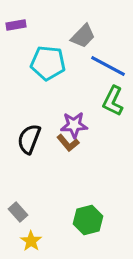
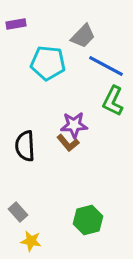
purple rectangle: moved 1 px up
blue line: moved 2 px left
black semicircle: moved 4 px left, 7 px down; rotated 24 degrees counterclockwise
yellow star: rotated 25 degrees counterclockwise
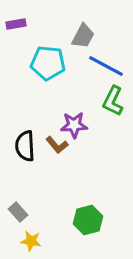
gray trapezoid: rotated 16 degrees counterclockwise
brown L-shape: moved 11 px left, 2 px down
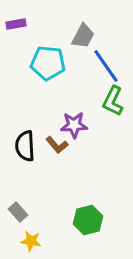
blue line: rotated 27 degrees clockwise
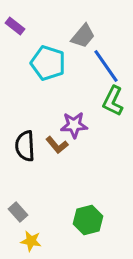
purple rectangle: moved 1 px left, 2 px down; rotated 48 degrees clockwise
gray trapezoid: rotated 12 degrees clockwise
cyan pentagon: rotated 12 degrees clockwise
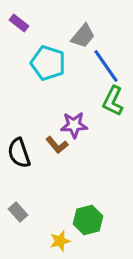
purple rectangle: moved 4 px right, 3 px up
black semicircle: moved 6 px left, 7 px down; rotated 16 degrees counterclockwise
yellow star: moved 29 px right; rotated 25 degrees counterclockwise
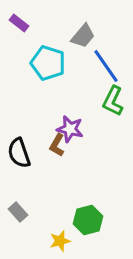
purple star: moved 4 px left, 4 px down; rotated 16 degrees clockwise
brown L-shape: rotated 70 degrees clockwise
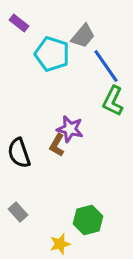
cyan pentagon: moved 4 px right, 9 px up
yellow star: moved 3 px down
